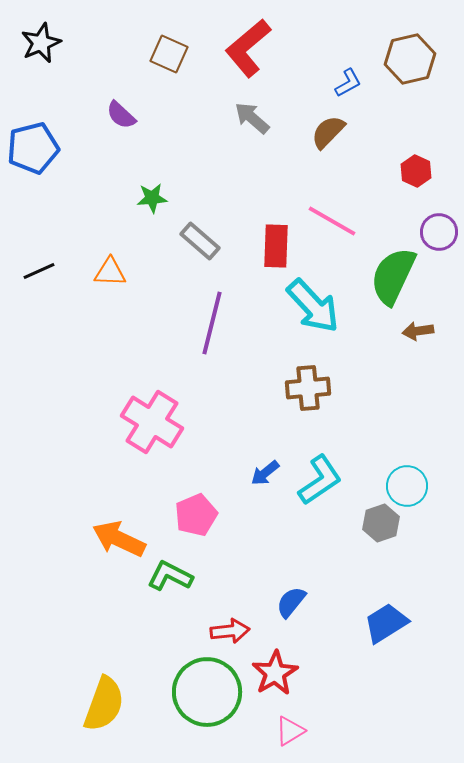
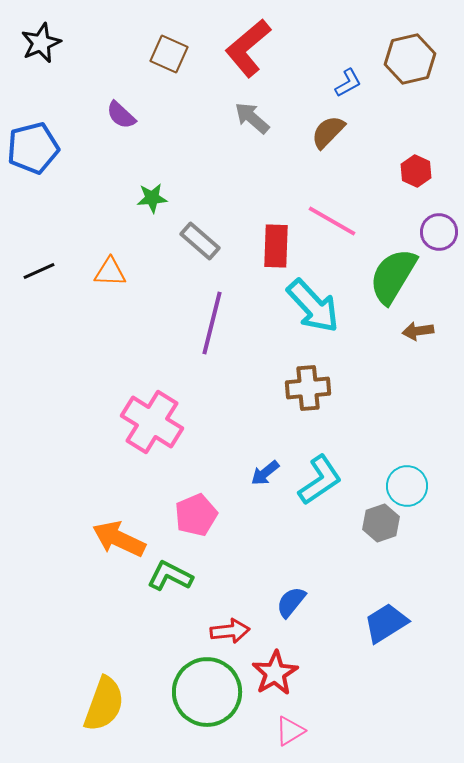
green semicircle: rotated 6 degrees clockwise
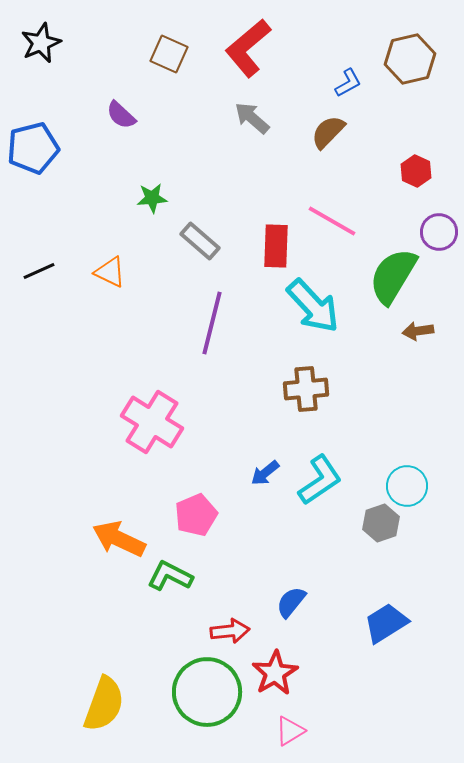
orange triangle: rotated 24 degrees clockwise
brown cross: moved 2 px left, 1 px down
